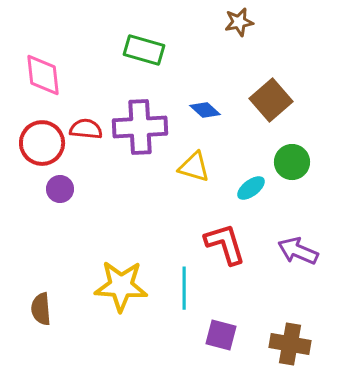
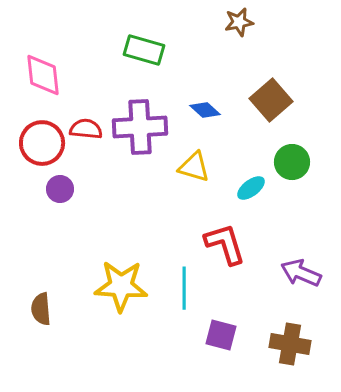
purple arrow: moved 3 px right, 22 px down
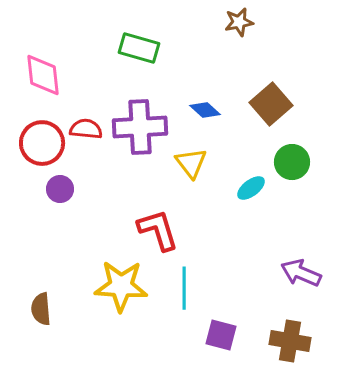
green rectangle: moved 5 px left, 2 px up
brown square: moved 4 px down
yellow triangle: moved 3 px left, 4 px up; rotated 36 degrees clockwise
red L-shape: moved 67 px left, 14 px up
brown cross: moved 3 px up
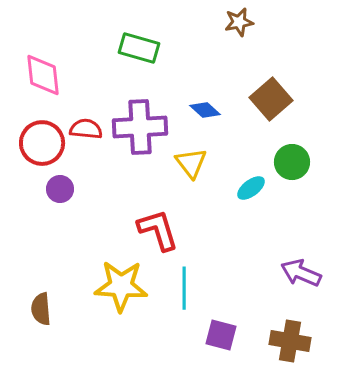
brown square: moved 5 px up
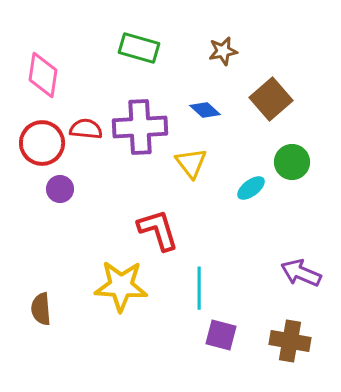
brown star: moved 16 px left, 29 px down
pink diamond: rotated 15 degrees clockwise
cyan line: moved 15 px right
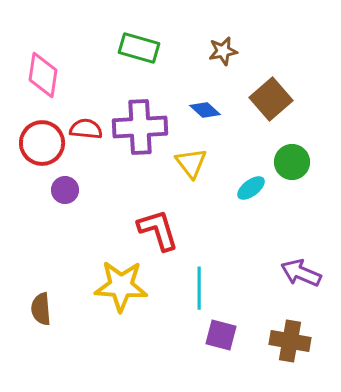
purple circle: moved 5 px right, 1 px down
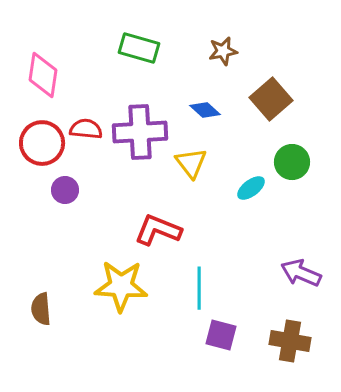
purple cross: moved 5 px down
red L-shape: rotated 51 degrees counterclockwise
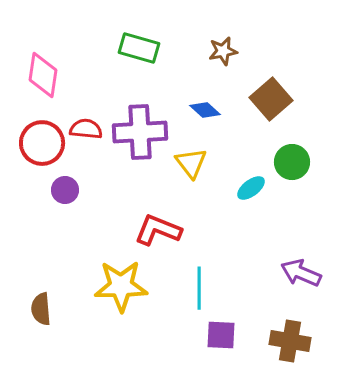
yellow star: rotated 4 degrees counterclockwise
purple square: rotated 12 degrees counterclockwise
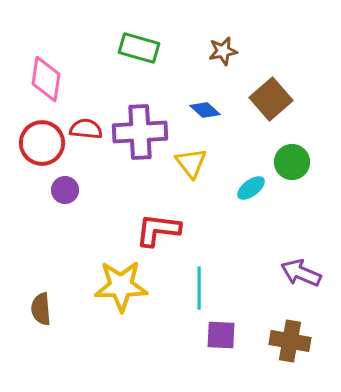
pink diamond: moved 3 px right, 4 px down
red L-shape: rotated 15 degrees counterclockwise
